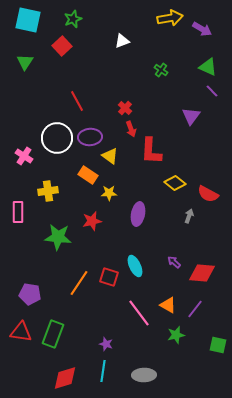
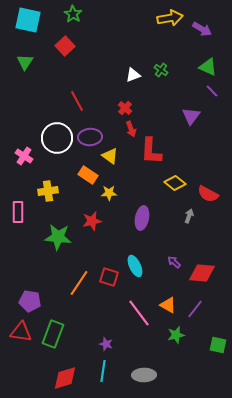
green star at (73, 19): moved 5 px up; rotated 18 degrees counterclockwise
white triangle at (122, 41): moved 11 px right, 34 px down
red square at (62, 46): moved 3 px right
purple ellipse at (138, 214): moved 4 px right, 4 px down
purple pentagon at (30, 294): moved 7 px down
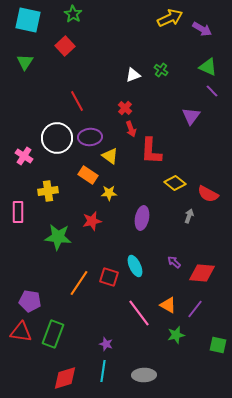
yellow arrow at (170, 18): rotated 15 degrees counterclockwise
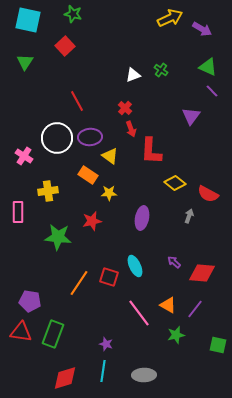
green star at (73, 14): rotated 18 degrees counterclockwise
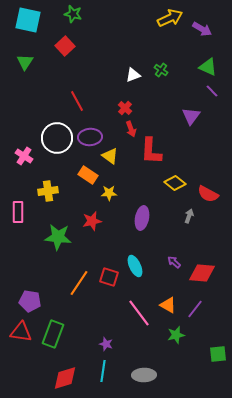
green square at (218, 345): moved 9 px down; rotated 18 degrees counterclockwise
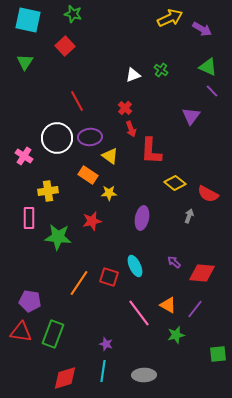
pink rectangle at (18, 212): moved 11 px right, 6 px down
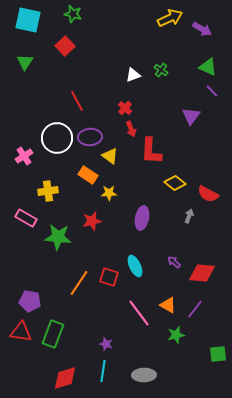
pink cross at (24, 156): rotated 24 degrees clockwise
pink rectangle at (29, 218): moved 3 px left; rotated 60 degrees counterclockwise
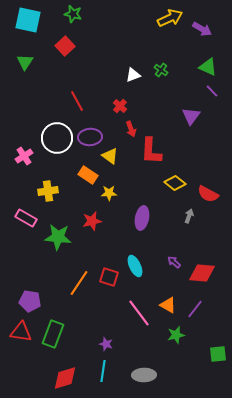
red cross at (125, 108): moved 5 px left, 2 px up
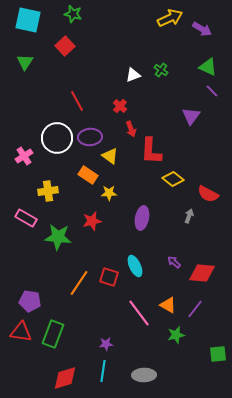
yellow diamond at (175, 183): moved 2 px left, 4 px up
purple star at (106, 344): rotated 24 degrees counterclockwise
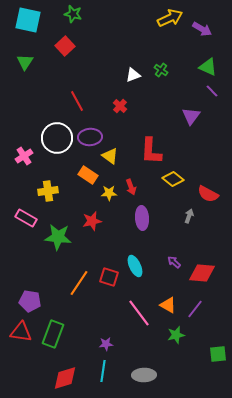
red arrow at (131, 129): moved 58 px down
purple ellipse at (142, 218): rotated 15 degrees counterclockwise
